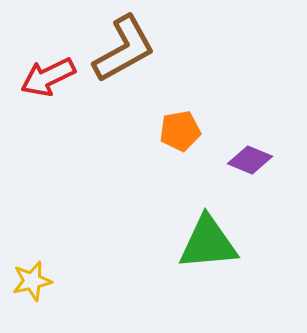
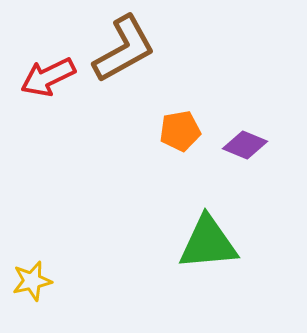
purple diamond: moved 5 px left, 15 px up
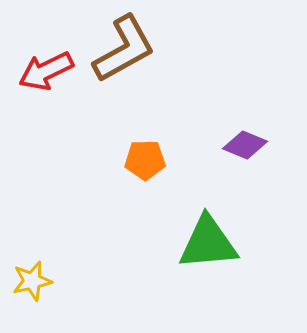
red arrow: moved 2 px left, 6 px up
orange pentagon: moved 35 px left, 29 px down; rotated 9 degrees clockwise
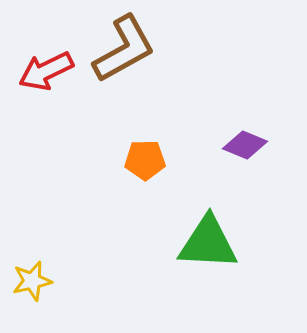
green triangle: rotated 8 degrees clockwise
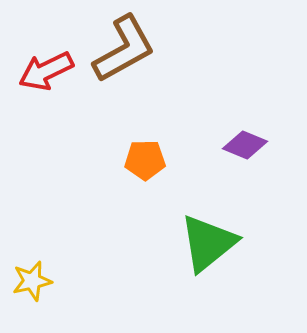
green triangle: rotated 42 degrees counterclockwise
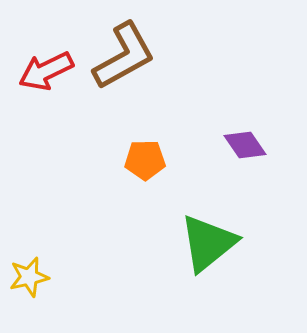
brown L-shape: moved 7 px down
purple diamond: rotated 33 degrees clockwise
yellow star: moved 3 px left, 4 px up
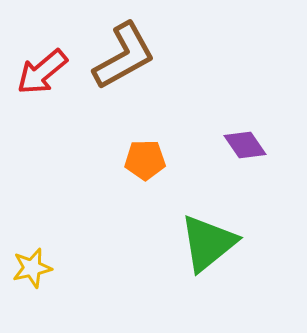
red arrow: moved 4 px left, 1 px down; rotated 14 degrees counterclockwise
yellow star: moved 3 px right, 9 px up
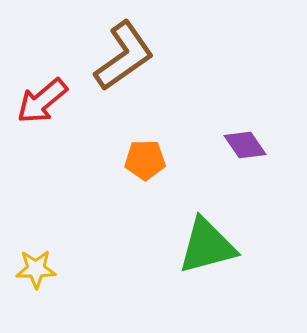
brown L-shape: rotated 6 degrees counterclockwise
red arrow: moved 29 px down
green triangle: moved 1 px left, 3 px down; rotated 24 degrees clockwise
yellow star: moved 4 px right, 1 px down; rotated 12 degrees clockwise
